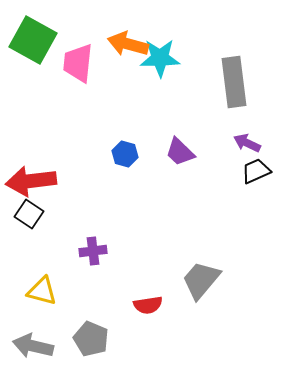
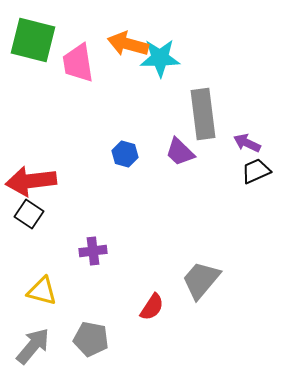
green square: rotated 15 degrees counterclockwise
pink trapezoid: rotated 15 degrees counterclockwise
gray rectangle: moved 31 px left, 32 px down
red semicircle: moved 4 px right, 2 px down; rotated 48 degrees counterclockwise
gray pentagon: rotated 12 degrees counterclockwise
gray arrow: rotated 117 degrees clockwise
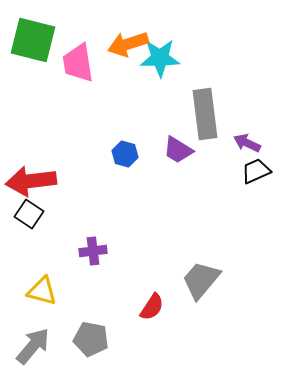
orange arrow: rotated 33 degrees counterclockwise
gray rectangle: moved 2 px right
purple trapezoid: moved 2 px left, 2 px up; rotated 12 degrees counterclockwise
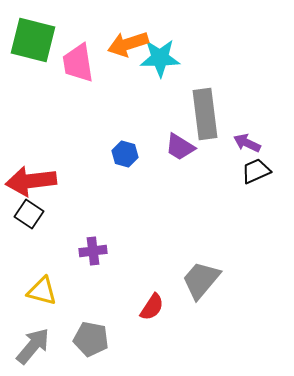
purple trapezoid: moved 2 px right, 3 px up
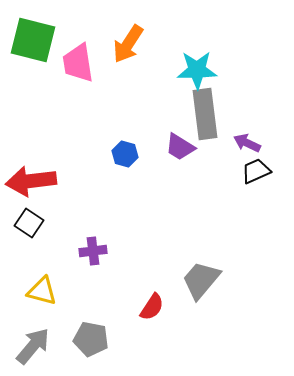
orange arrow: rotated 39 degrees counterclockwise
cyan star: moved 37 px right, 12 px down
black square: moved 9 px down
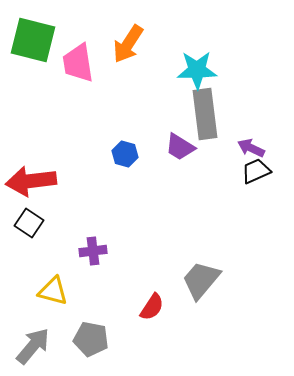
purple arrow: moved 4 px right, 5 px down
yellow triangle: moved 11 px right
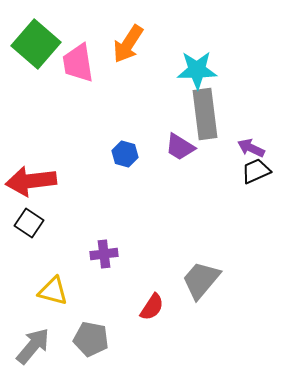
green square: moved 3 px right, 4 px down; rotated 27 degrees clockwise
purple cross: moved 11 px right, 3 px down
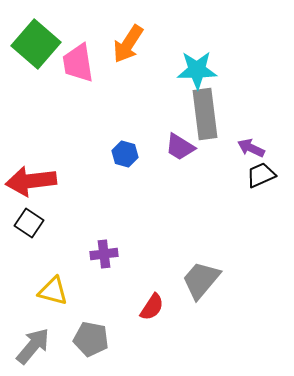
black trapezoid: moved 5 px right, 4 px down
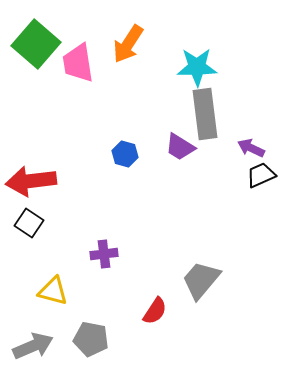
cyan star: moved 3 px up
red semicircle: moved 3 px right, 4 px down
gray arrow: rotated 27 degrees clockwise
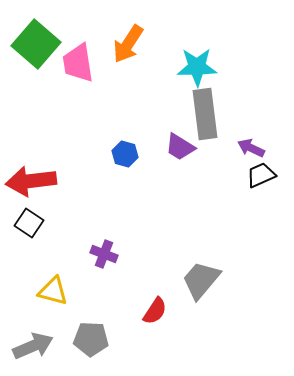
purple cross: rotated 28 degrees clockwise
gray pentagon: rotated 8 degrees counterclockwise
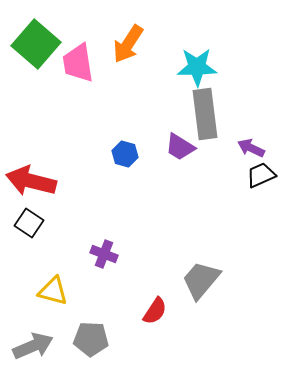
red arrow: rotated 21 degrees clockwise
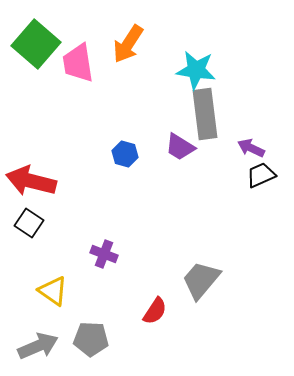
cyan star: moved 1 px left, 3 px down; rotated 9 degrees clockwise
yellow triangle: rotated 20 degrees clockwise
gray arrow: moved 5 px right
